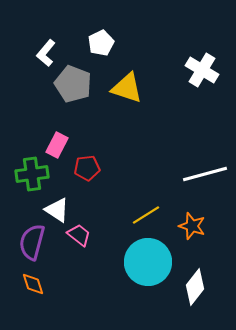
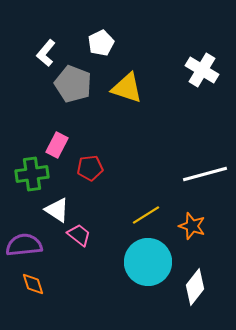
red pentagon: moved 3 px right
purple semicircle: moved 8 px left, 3 px down; rotated 69 degrees clockwise
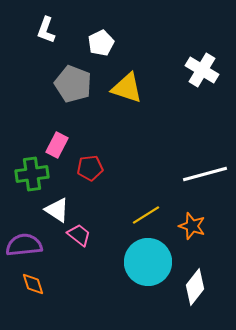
white L-shape: moved 23 px up; rotated 20 degrees counterclockwise
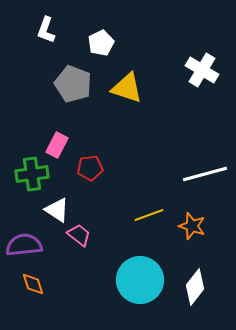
yellow line: moved 3 px right; rotated 12 degrees clockwise
cyan circle: moved 8 px left, 18 px down
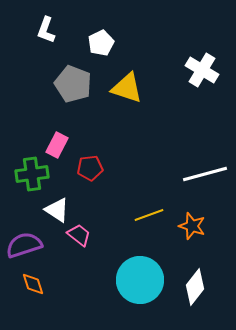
purple semicircle: rotated 12 degrees counterclockwise
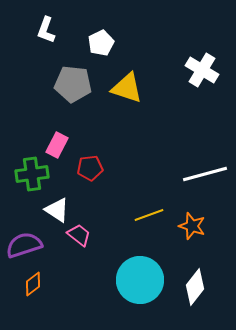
gray pentagon: rotated 15 degrees counterclockwise
orange diamond: rotated 70 degrees clockwise
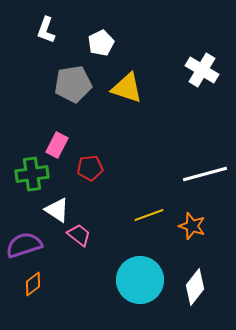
gray pentagon: rotated 15 degrees counterclockwise
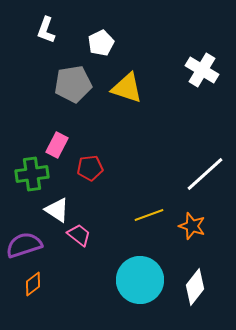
white line: rotated 27 degrees counterclockwise
